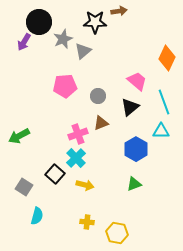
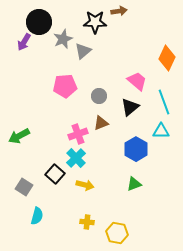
gray circle: moved 1 px right
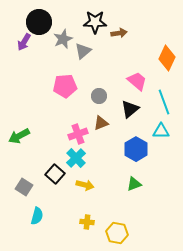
brown arrow: moved 22 px down
black triangle: moved 2 px down
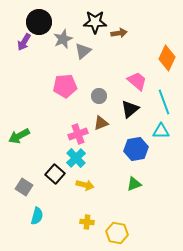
blue hexagon: rotated 20 degrees clockwise
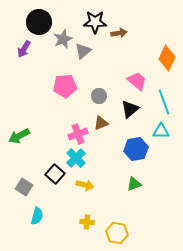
purple arrow: moved 7 px down
